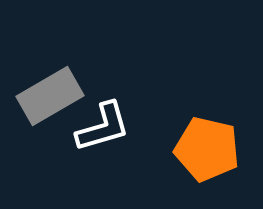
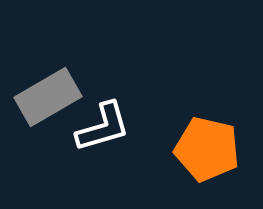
gray rectangle: moved 2 px left, 1 px down
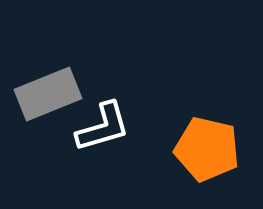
gray rectangle: moved 3 px up; rotated 8 degrees clockwise
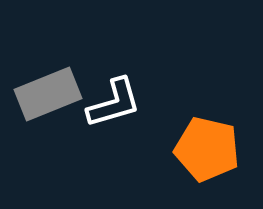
white L-shape: moved 11 px right, 24 px up
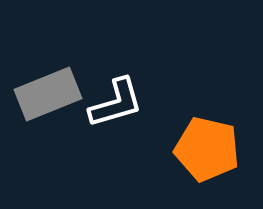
white L-shape: moved 2 px right
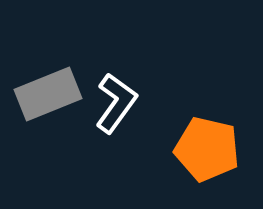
white L-shape: rotated 38 degrees counterclockwise
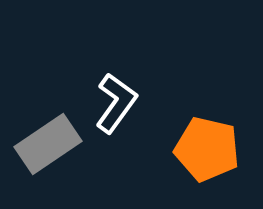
gray rectangle: moved 50 px down; rotated 12 degrees counterclockwise
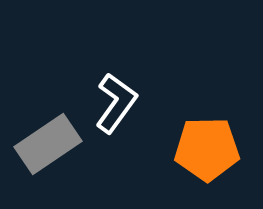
orange pentagon: rotated 14 degrees counterclockwise
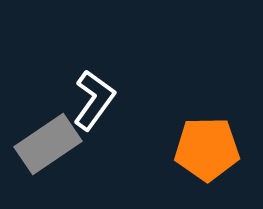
white L-shape: moved 22 px left, 3 px up
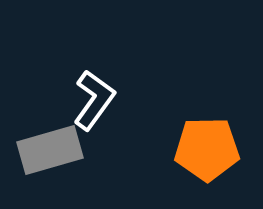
gray rectangle: moved 2 px right, 6 px down; rotated 18 degrees clockwise
